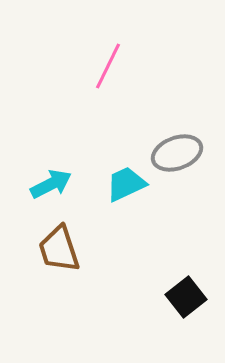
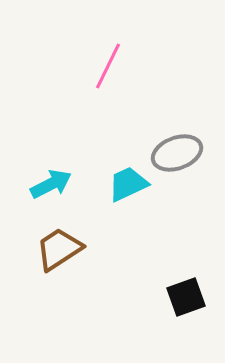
cyan trapezoid: moved 2 px right
brown trapezoid: rotated 75 degrees clockwise
black square: rotated 18 degrees clockwise
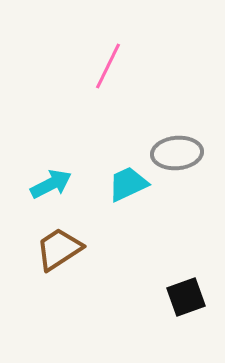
gray ellipse: rotated 15 degrees clockwise
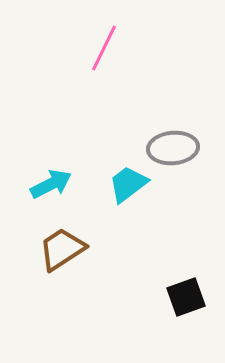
pink line: moved 4 px left, 18 px up
gray ellipse: moved 4 px left, 5 px up
cyan trapezoid: rotated 12 degrees counterclockwise
brown trapezoid: moved 3 px right
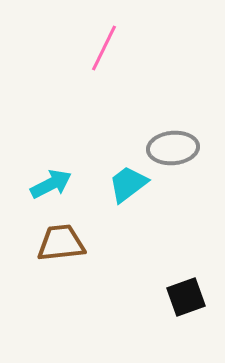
brown trapezoid: moved 1 px left, 6 px up; rotated 27 degrees clockwise
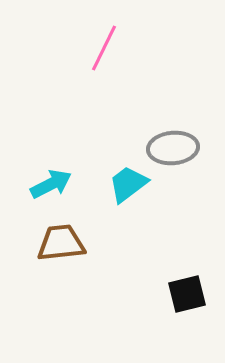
black square: moved 1 px right, 3 px up; rotated 6 degrees clockwise
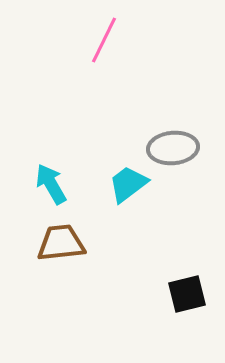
pink line: moved 8 px up
cyan arrow: rotated 93 degrees counterclockwise
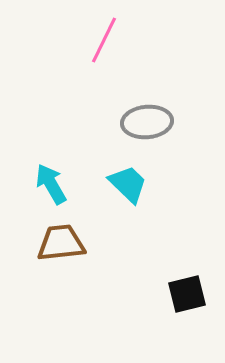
gray ellipse: moved 26 px left, 26 px up
cyan trapezoid: rotated 81 degrees clockwise
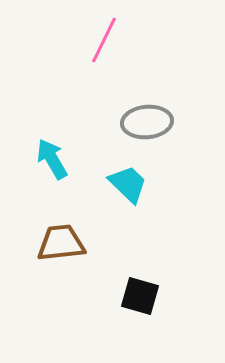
cyan arrow: moved 1 px right, 25 px up
black square: moved 47 px left, 2 px down; rotated 30 degrees clockwise
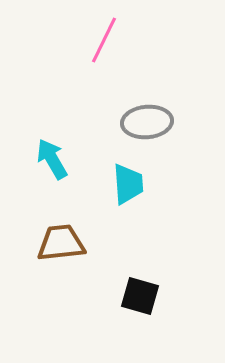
cyan trapezoid: rotated 42 degrees clockwise
